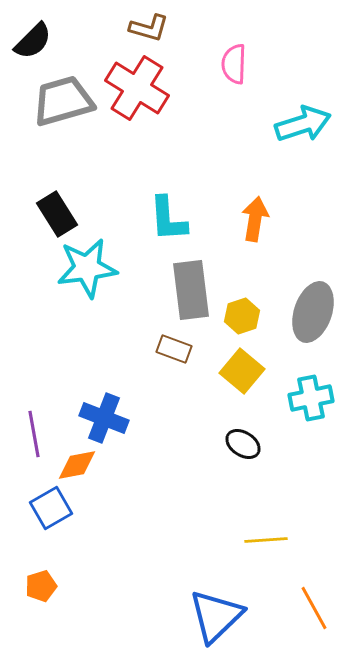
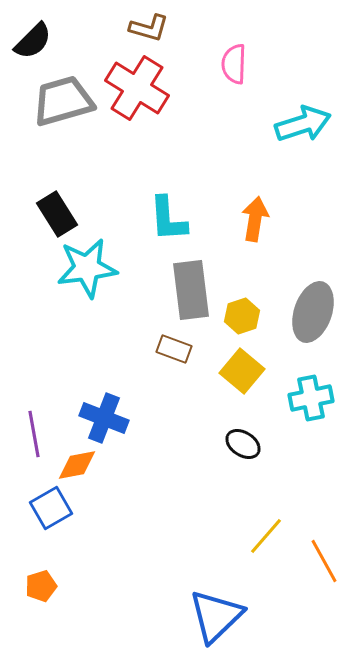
yellow line: moved 4 px up; rotated 45 degrees counterclockwise
orange line: moved 10 px right, 47 px up
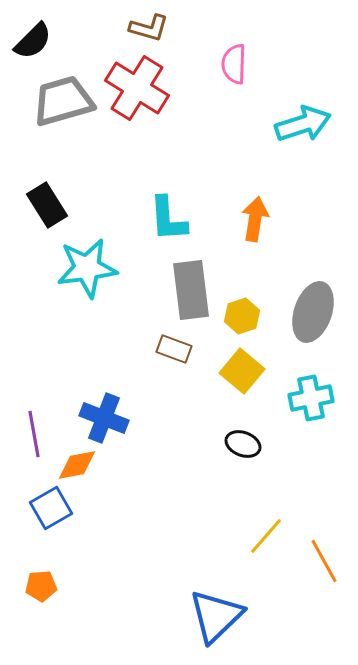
black rectangle: moved 10 px left, 9 px up
black ellipse: rotated 12 degrees counterclockwise
orange pentagon: rotated 12 degrees clockwise
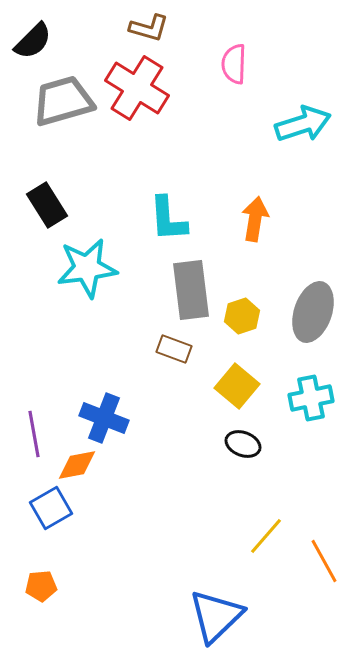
yellow square: moved 5 px left, 15 px down
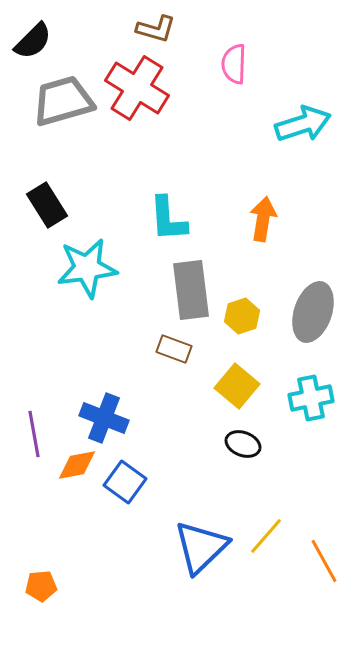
brown L-shape: moved 7 px right, 1 px down
orange arrow: moved 8 px right
blue square: moved 74 px right, 26 px up; rotated 24 degrees counterclockwise
blue triangle: moved 15 px left, 69 px up
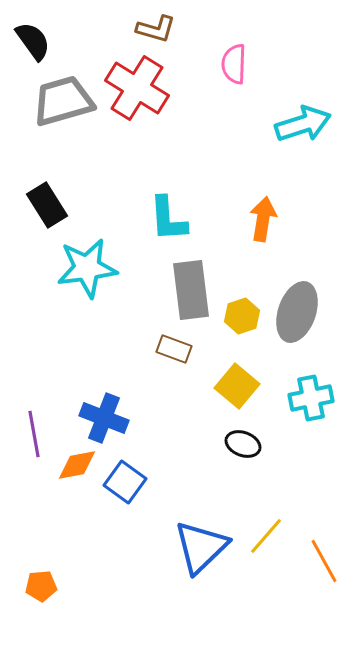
black semicircle: rotated 81 degrees counterclockwise
gray ellipse: moved 16 px left
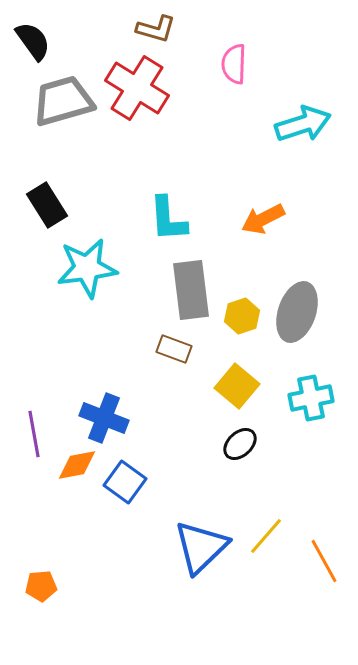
orange arrow: rotated 126 degrees counterclockwise
black ellipse: moved 3 px left; rotated 64 degrees counterclockwise
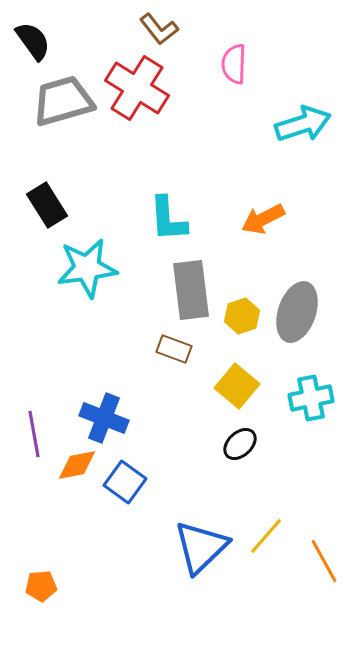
brown L-shape: moved 3 px right; rotated 36 degrees clockwise
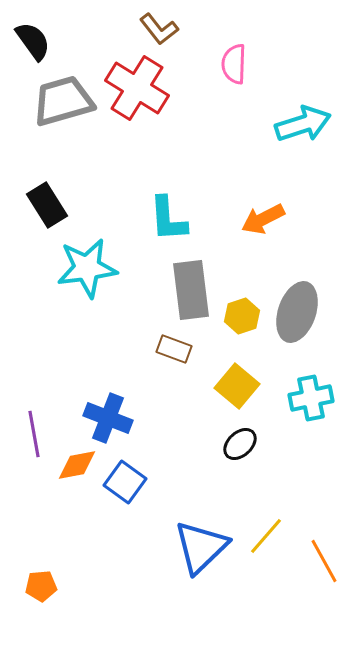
blue cross: moved 4 px right
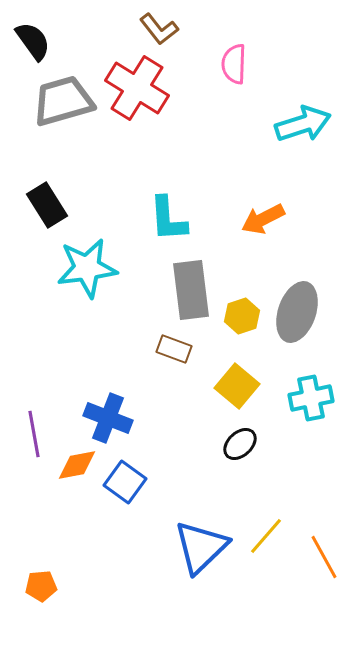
orange line: moved 4 px up
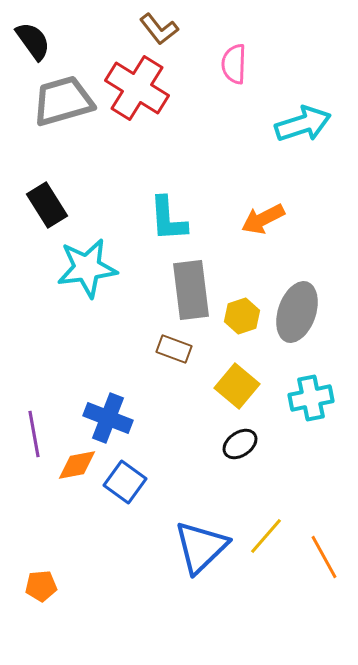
black ellipse: rotated 8 degrees clockwise
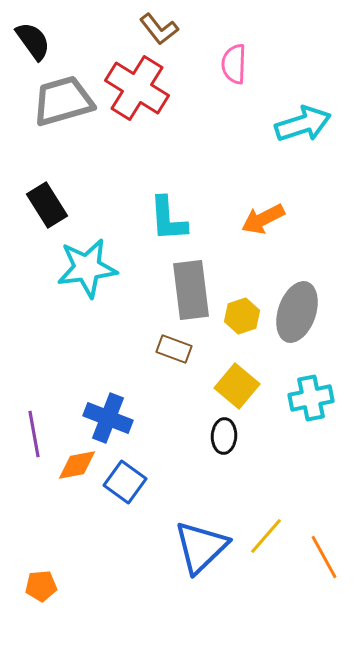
black ellipse: moved 16 px left, 8 px up; rotated 52 degrees counterclockwise
